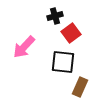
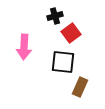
pink arrow: rotated 40 degrees counterclockwise
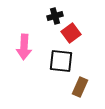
black square: moved 2 px left, 1 px up
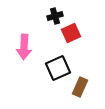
red square: rotated 12 degrees clockwise
black square: moved 3 px left, 7 px down; rotated 30 degrees counterclockwise
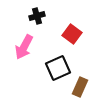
black cross: moved 18 px left
red square: moved 1 px right, 1 px down; rotated 30 degrees counterclockwise
pink arrow: rotated 25 degrees clockwise
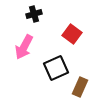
black cross: moved 3 px left, 2 px up
black square: moved 2 px left
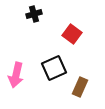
pink arrow: moved 8 px left, 28 px down; rotated 15 degrees counterclockwise
black square: moved 2 px left
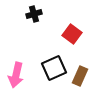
brown rectangle: moved 11 px up
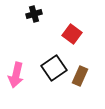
black square: rotated 10 degrees counterclockwise
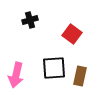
black cross: moved 4 px left, 6 px down
black square: rotated 30 degrees clockwise
brown rectangle: rotated 12 degrees counterclockwise
